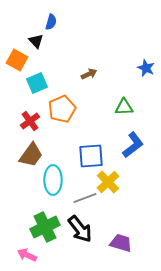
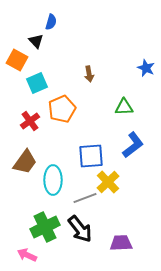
brown arrow: rotated 105 degrees clockwise
brown trapezoid: moved 6 px left, 7 px down
purple trapezoid: rotated 20 degrees counterclockwise
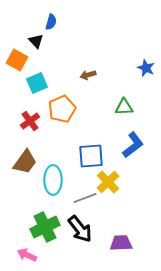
brown arrow: moved 1 px left, 1 px down; rotated 84 degrees clockwise
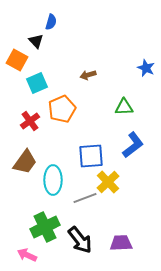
black arrow: moved 11 px down
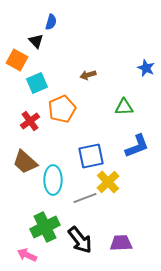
blue L-shape: moved 4 px right, 1 px down; rotated 16 degrees clockwise
blue square: rotated 8 degrees counterclockwise
brown trapezoid: rotated 96 degrees clockwise
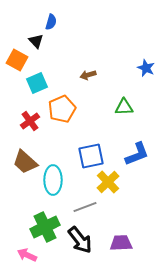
blue L-shape: moved 8 px down
gray line: moved 9 px down
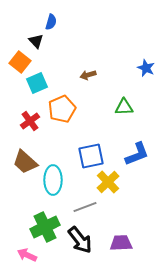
orange square: moved 3 px right, 2 px down; rotated 10 degrees clockwise
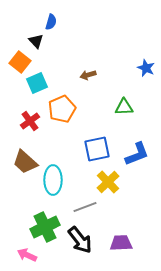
blue square: moved 6 px right, 7 px up
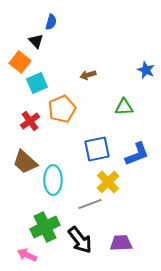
blue star: moved 2 px down
gray line: moved 5 px right, 3 px up
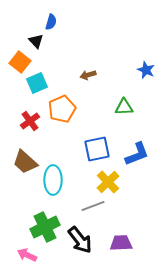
gray line: moved 3 px right, 2 px down
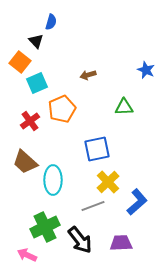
blue L-shape: moved 48 px down; rotated 20 degrees counterclockwise
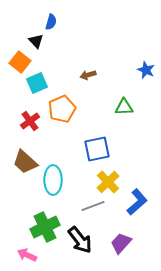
purple trapezoid: rotated 45 degrees counterclockwise
